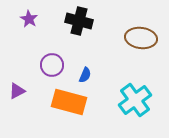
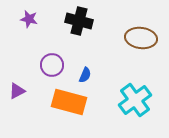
purple star: rotated 18 degrees counterclockwise
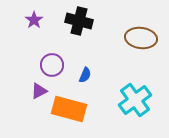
purple star: moved 5 px right, 1 px down; rotated 24 degrees clockwise
purple triangle: moved 22 px right
orange rectangle: moved 7 px down
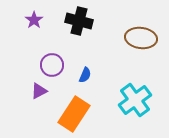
orange rectangle: moved 5 px right, 5 px down; rotated 72 degrees counterclockwise
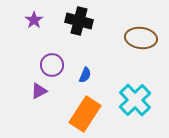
cyan cross: rotated 8 degrees counterclockwise
orange rectangle: moved 11 px right
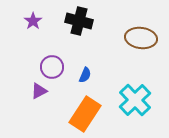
purple star: moved 1 px left, 1 px down
purple circle: moved 2 px down
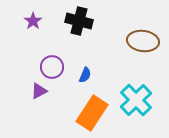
brown ellipse: moved 2 px right, 3 px down
cyan cross: moved 1 px right
orange rectangle: moved 7 px right, 1 px up
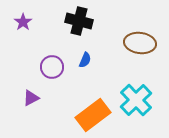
purple star: moved 10 px left, 1 px down
brown ellipse: moved 3 px left, 2 px down
blue semicircle: moved 15 px up
purple triangle: moved 8 px left, 7 px down
orange rectangle: moved 1 px right, 2 px down; rotated 20 degrees clockwise
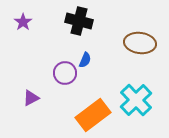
purple circle: moved 13 px right, 6 px down
